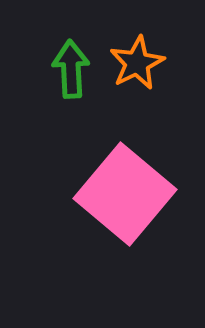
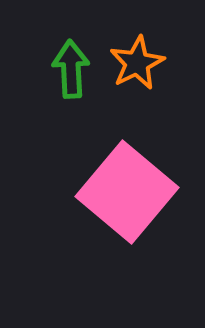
pink square: moved 2 px right, 2 px up
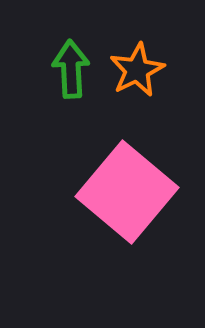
orange star: moved 7 px down
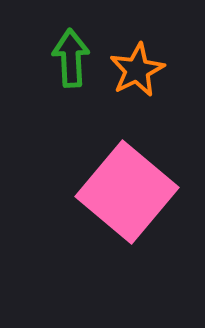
green arrow: moved 11 px up
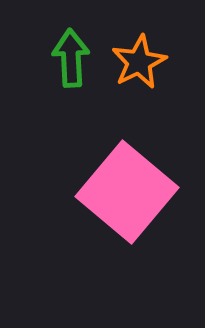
orange star: moved 2 px right, 8 px up
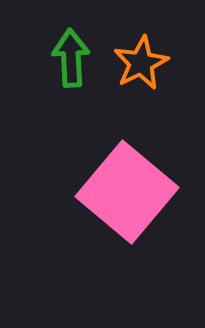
orange star: moved 2 px right, 1 px down
